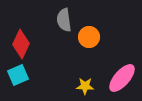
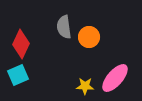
gray semicircle: moved 7 px down
pink ellipse: moved 7 px left
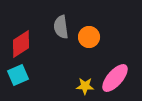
gray semicircle: moved 3 px left
red diamond: rotated 32 degrees clockwise
